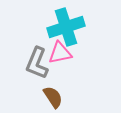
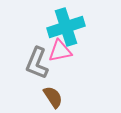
pink triangle: moved 2 px up
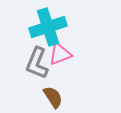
cyan cross: moved 18 px left
pink triangle: moved 3 px down; rotated 10 degrees counterclockwise
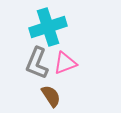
pink triangle: moved 5 px right, 9 px down
brown semicircle: moved 2 px left, 1 px up
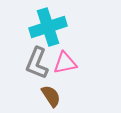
pink triangle: rotated 10 degrees clockwise
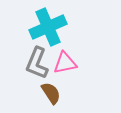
cyan cross: rotated 6 degrees counterclockwise
brown semicircle: moved 3 px up
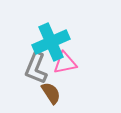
cyan cross: moved 3 px right, 15 px down
gray L-shape: moved 1 px left, 5 px down
